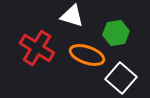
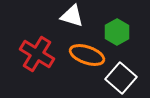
green hexagon: moved 1 px right, 1 px up; rotated 20 degrees counterclockwise
red cross: moved 6 px down
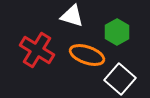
red cross: moved 4 px up
white square: moved 1 px left, 1 px down
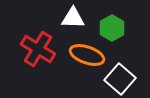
white triangle: moved 1 px right, 2 px down; rotated 15 degrees counterclockwise
green hexagon: moved 5 px left, 4 px up
red cross: moved 1 px right, 1 px up
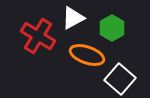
white triangle: rotated 30 degrees counterclockwise
red cross: moved 13 px up
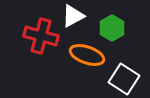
white triangle: moved 2 px up
red cross: moved 3 px right; rotated 16 degrees counterclockwise
white square: moved 4 px right; rotated 8 degrees counterclockwise
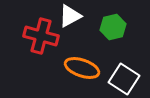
white triangle: moved 3 px left
green hexagon: moved 1 px right, 1 px up; rotated 15 degrees clockwise
orange ellipse: moved 5 px left, 13 px down
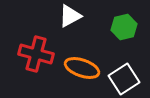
green hexagon: moved 11 px right
red cross: moved 5 px left, 18 px down
white square: rotated 24 degrees clockwise
